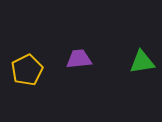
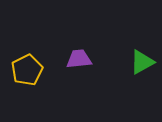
green triangle: rotated 20 degrees counterclockwise
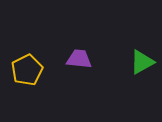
purple trapezoid: rotated 12 degrees clockwise
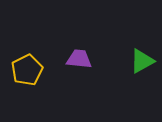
green triangle: moved 1 px up
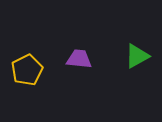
green triangle: moved 5 px left, 5 px up
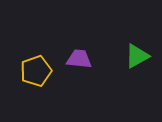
yellow pentagon: moved 9 px right, 1 px down; rotated 8 degrees clockwise
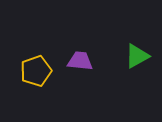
purple trapezoid: moved 1 px right, 2 px down
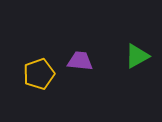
yellow pentagon: moved 3 px right, 3 px down
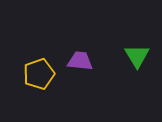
green triangle: rotated 32 degrees counterclockwise
